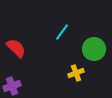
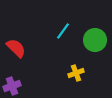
cyan line: moved 1 px right, 1 px up
green circle: moved 1 px right, 9 px up
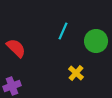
cyan line: rotated 12 degrees counterclockwise
green circle: moved 1 px right, 1 px down
yellow cross: rotated 28 degrees counterclockwise
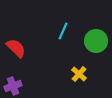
yellow cross: moved 3 px right, 1 px down
purple cross: moved 1 px right
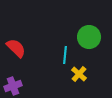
cyan line: moved 2 px right, 24 px down; rotated 18 degrees counterclockwise
green circle: moved 7 px left, 4 px up
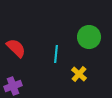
cyan line: moved 9 px left, 1 px up
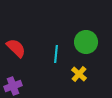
green circle: moved 3 px left, 5 px down
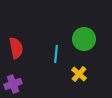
green circle: moved 2 px left, 3 px up
red semicircle: rotated 35 degrees clockwise
purple cross: moved 2 px up
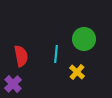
red semicircle: moved 5 px right, 8 px down
yellow cross: moved 2 px left, 2 px up
purple cross: rotated 24 degrees counterclockwise
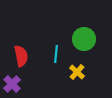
purple cross: moved 1 px left
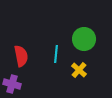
yellow cross: moved 2 px right, 2 px up
purple cross: rotated 30 degrees counterclockwise
